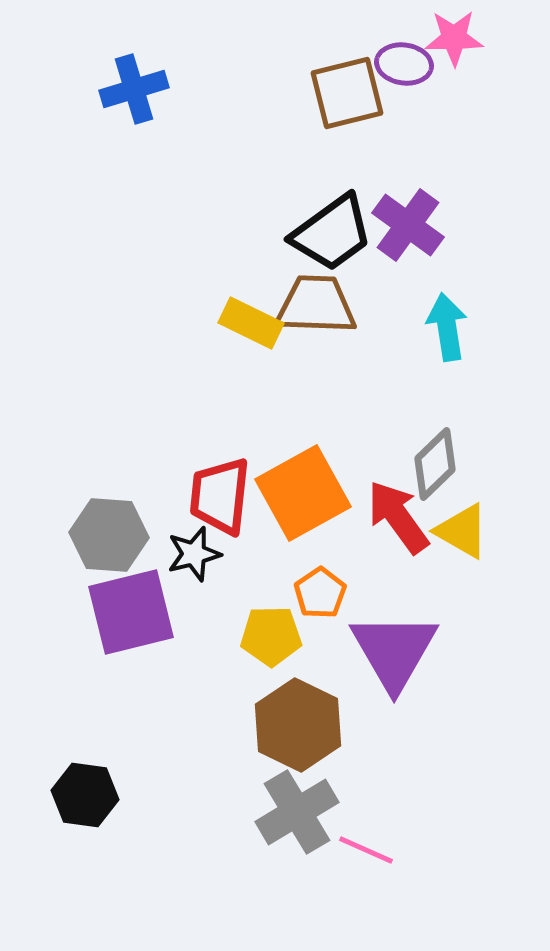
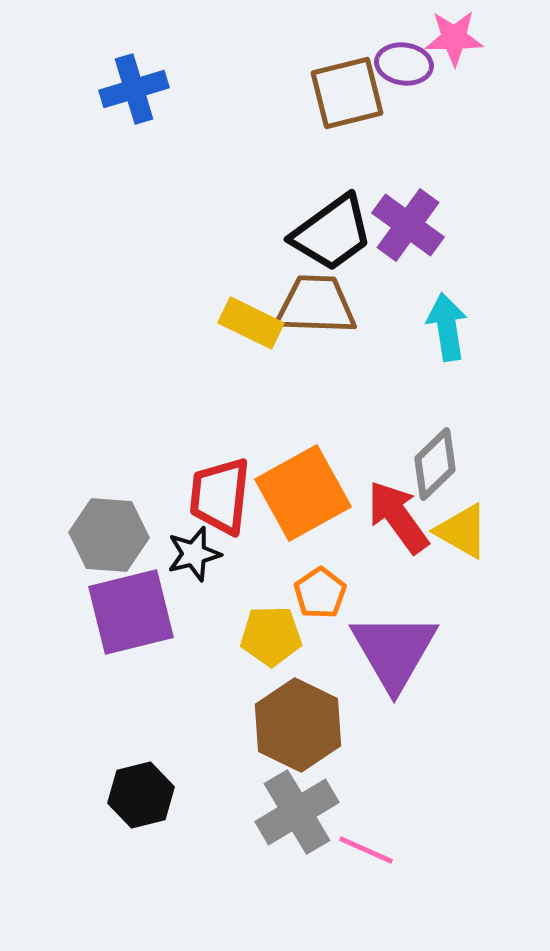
black hexagon: moved 56 px right; rotated 22 degrees counterclockwise
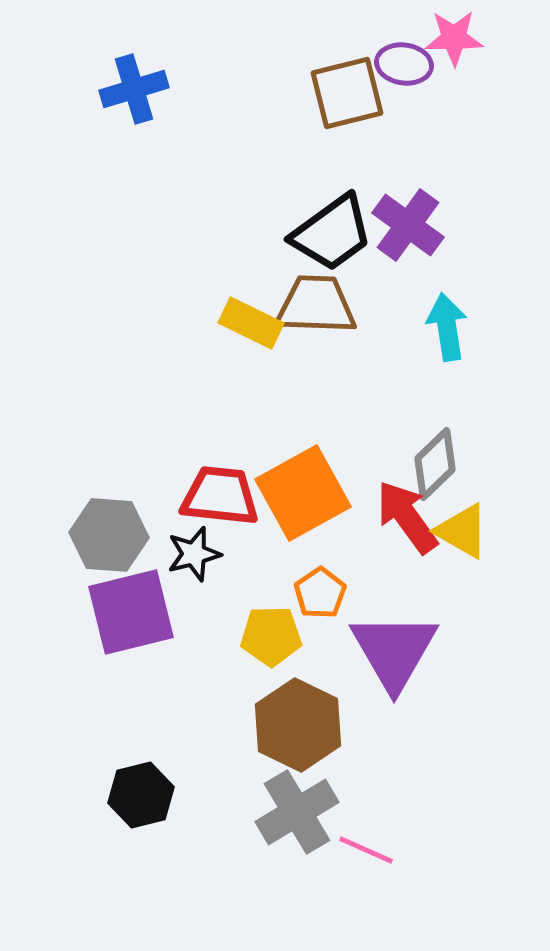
red trapezoid: rotated 90 degrees clockwise
red arrow: moved 9 px right
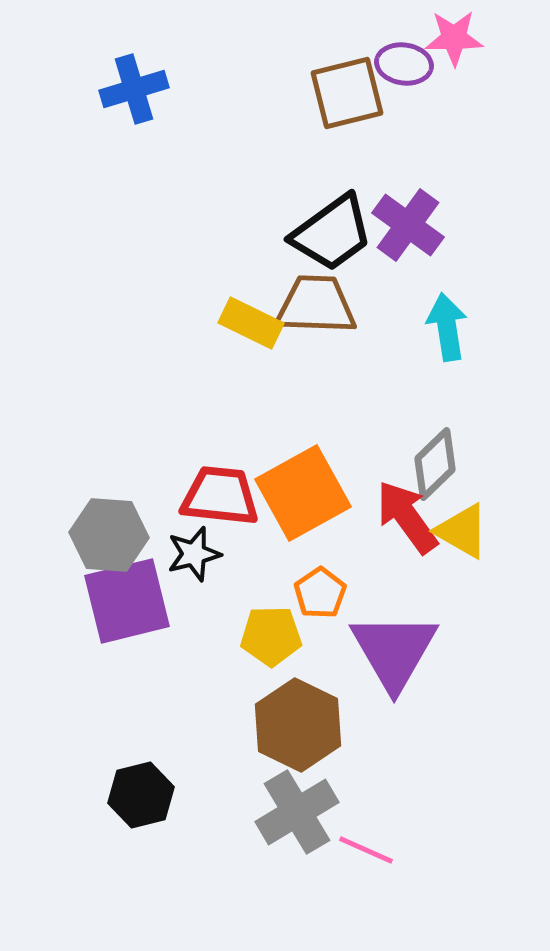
purple square: moved 4 px left, 11 px up
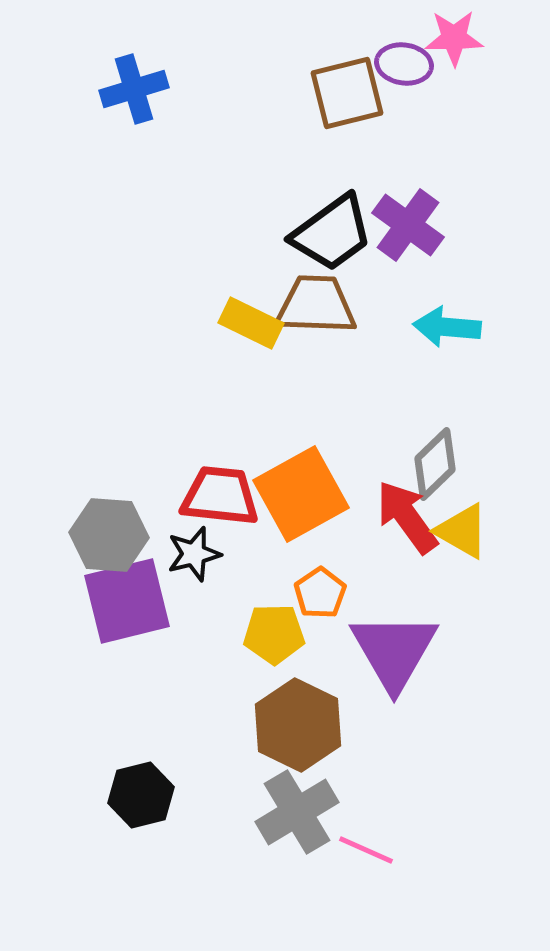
cyan arrow: rotated 76 degrees counterclockwise
orange square: moved 2 px left, 1 px down
yellow pentagon: moved 3 px right, 2 px up
